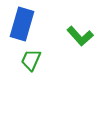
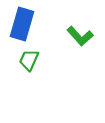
green trapezoid: moved 2 px left
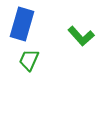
green L-shape: moved 1 px right
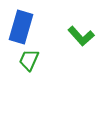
blue rectangle: moved 1 px left, 3 px down
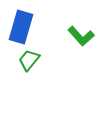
green trapezoid: rotated 15 degrees clockwise
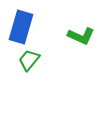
green L-shape: rotated 24 degrees counterclockwise
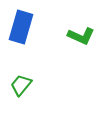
green trapezoid: moved 8 px left, 25 px down
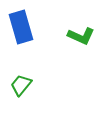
blue rectangle: rotated 32 degrees counterclockwise
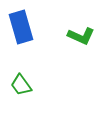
green trapezoid: rotated 75 degrees counterclockwise
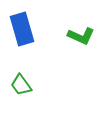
blue rectangle: moved 1 px right, 2 px down
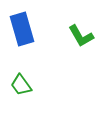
green L-shape: rotated 36 degrees clockwise
